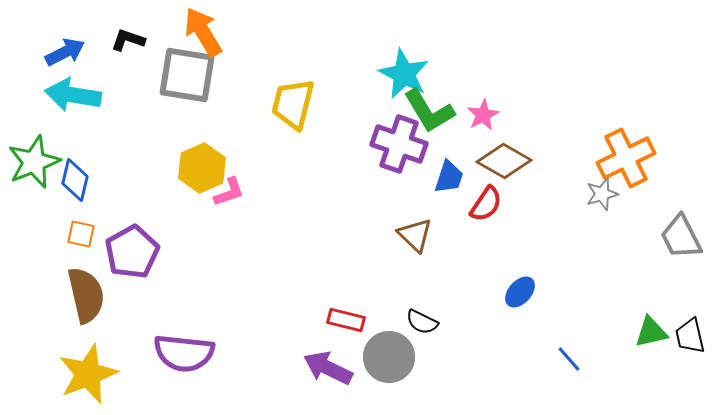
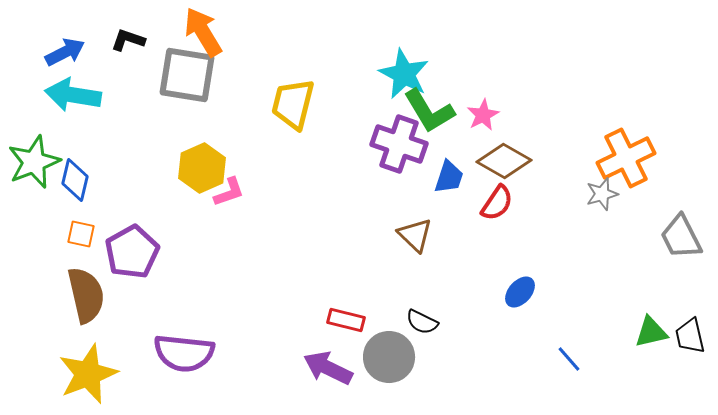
red semicircle: moved 11 px right, 1 px up
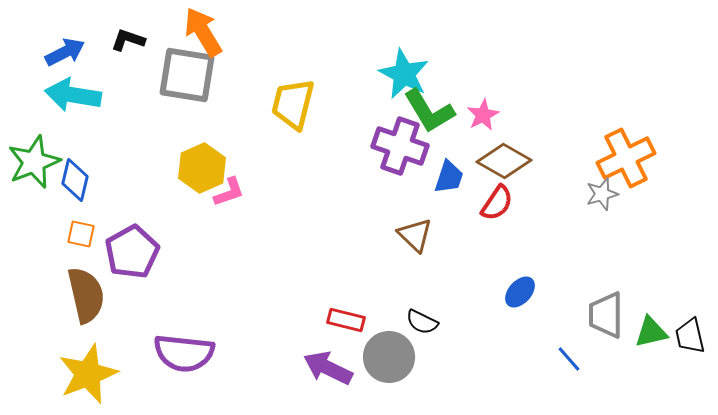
purple cross: moved 1 px right, 2 px down
gray trapezoid: moved 75 px left, 78 px down; rotated 27 degrees clockwise
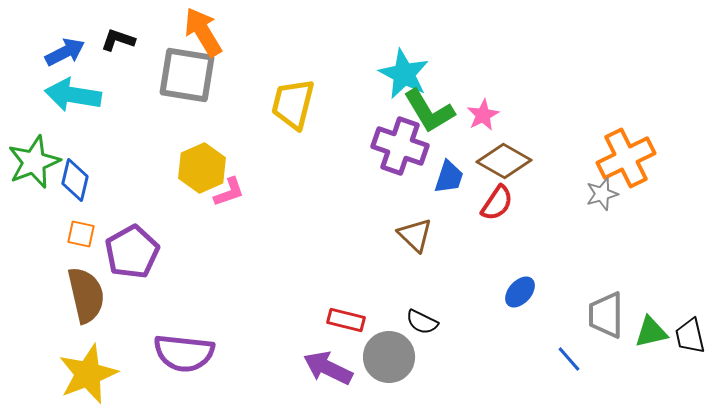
black L-shape: moved 10 px left
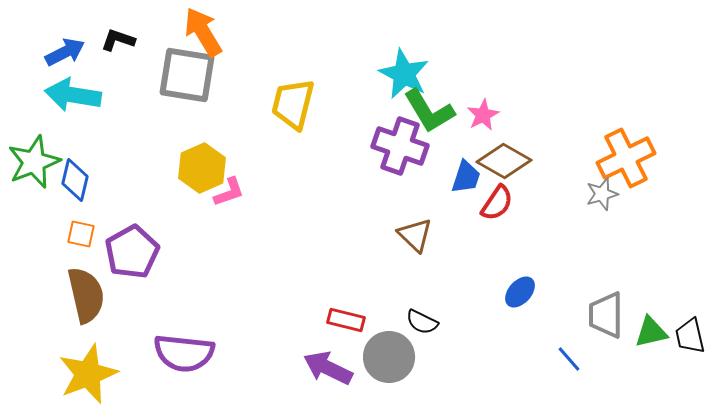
blue trapezoid: moved 17 px right
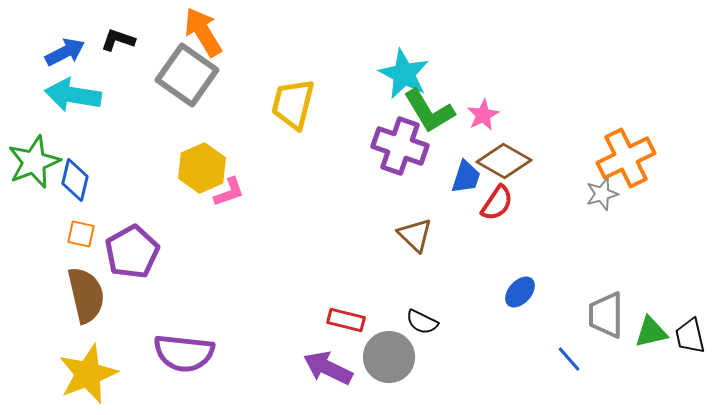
gray square: rotated 26 degrees clockwise
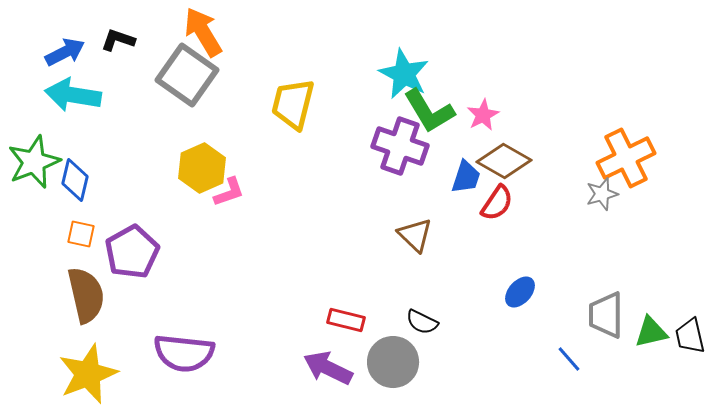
gray circle: moved 4 px right, 5 px down
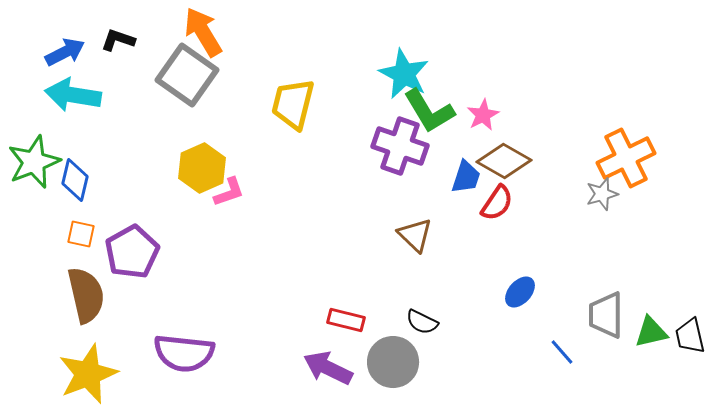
blue line: moved 7 px left, 7 px up
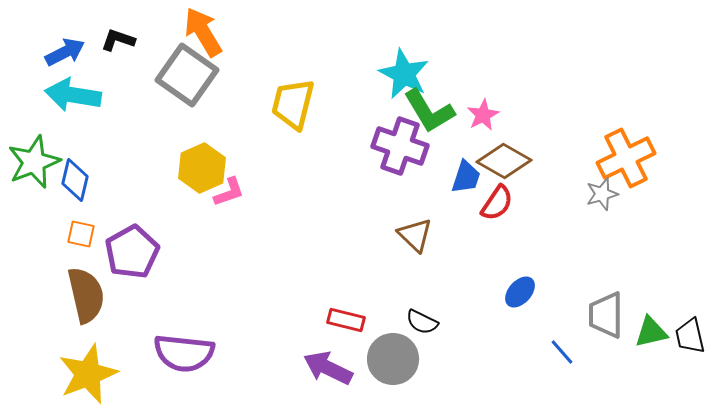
gray circle: moved 3 px up
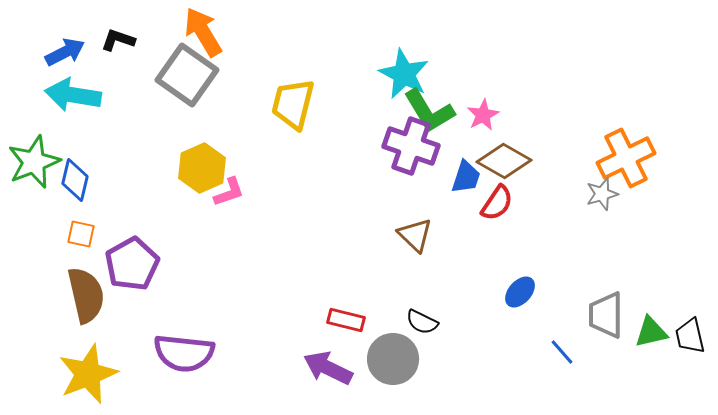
purple cross: moved 11 px right
purple pentagon: moved 12 px down
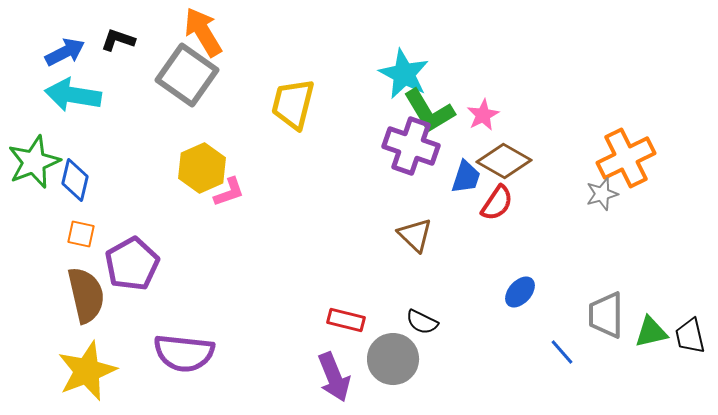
purple arrow: moved 6 px right, 9 px down; rotated 138 degrees counterclockwise
yellow star: moved 1 px left, 3 px up
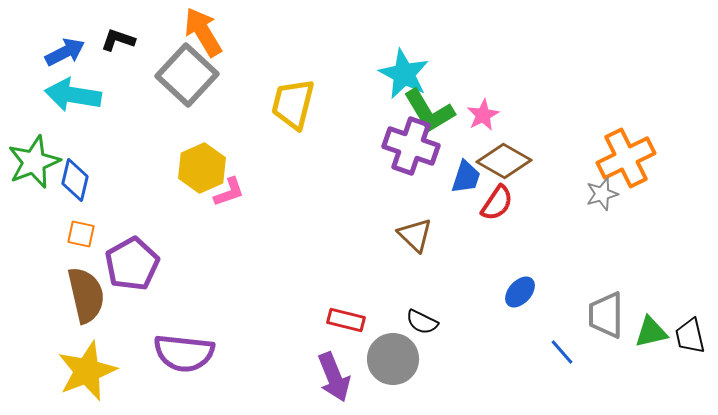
gray square: rotated 8 degrees clockwise
